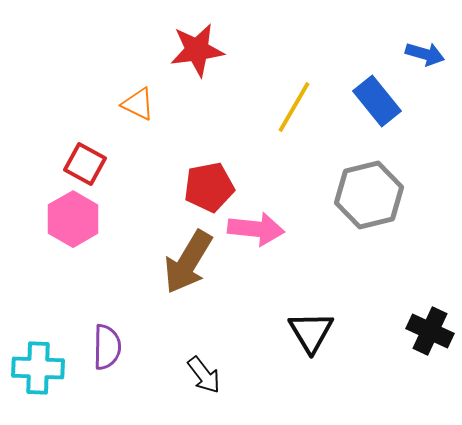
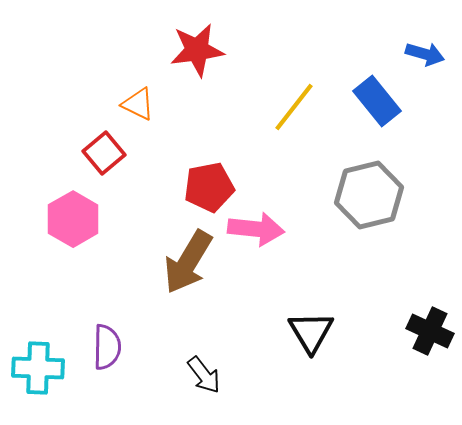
yellow line: rotated 8 degrees clockwise
red square: moved 19 px right, 11 px up; rotated 21 degrees clockwise
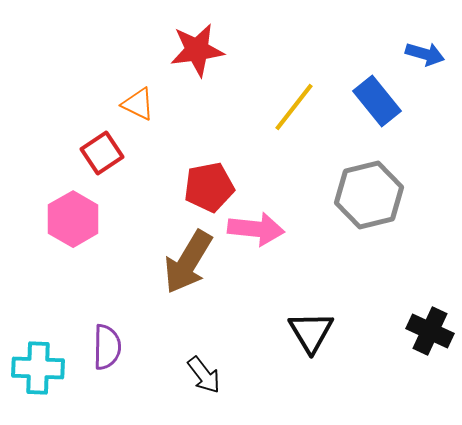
red square: moved 2 px left; rotated 6 degrees clockwise
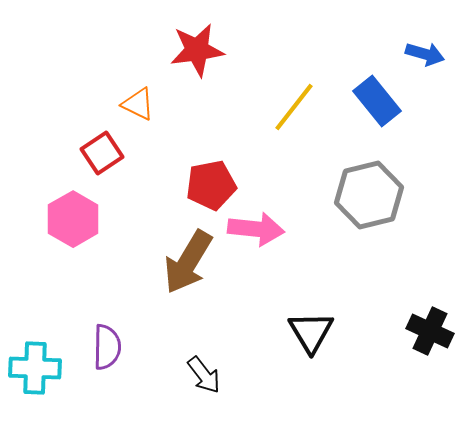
red pentagon: moved 2 px right, 2 px up
cyan cross: moved 3 px left
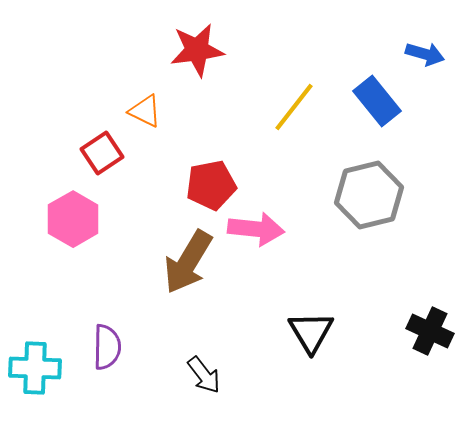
orange triangle: moved 7 px right, 7 px down
